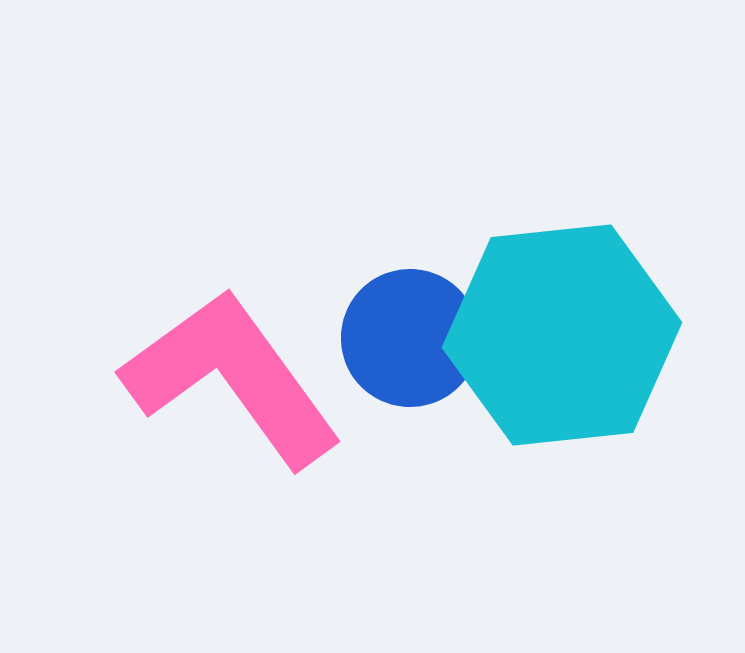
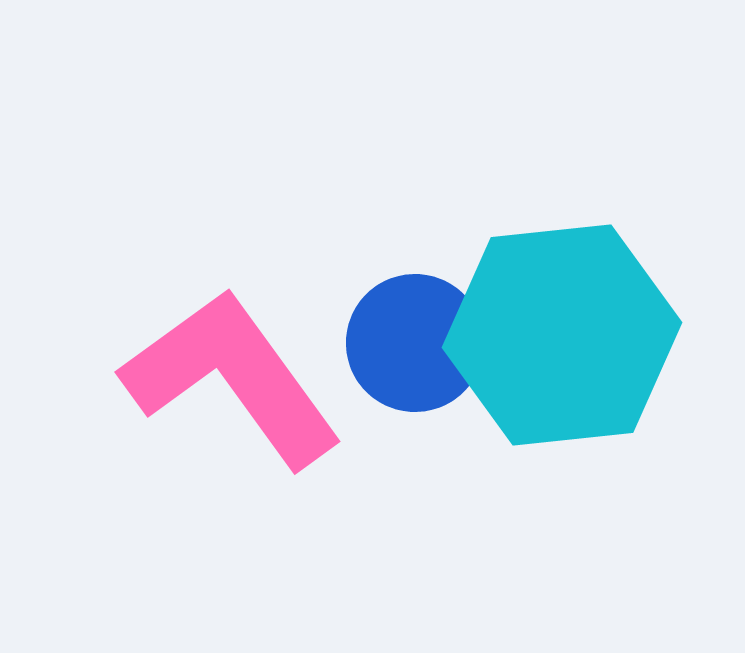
blue circle: moved 5 px right, 5 px down
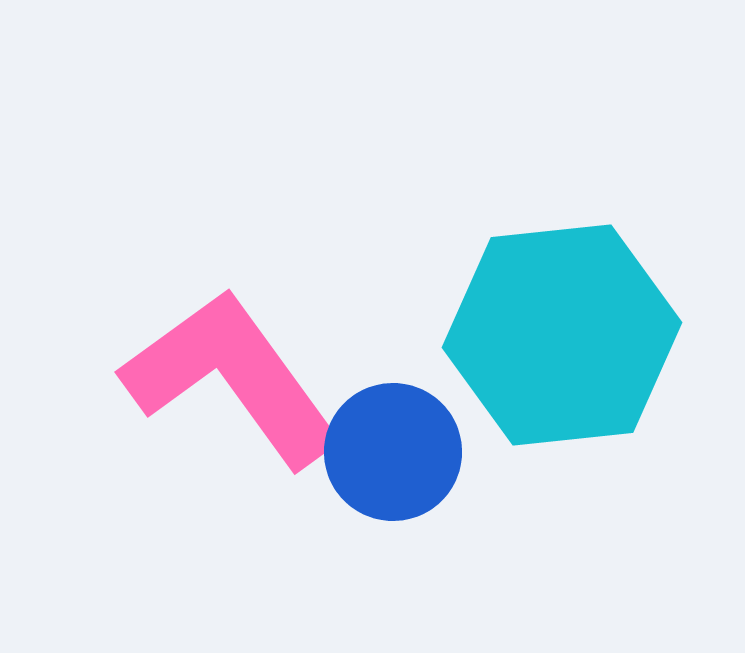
blue circle: moved 22 px left, 109 px down
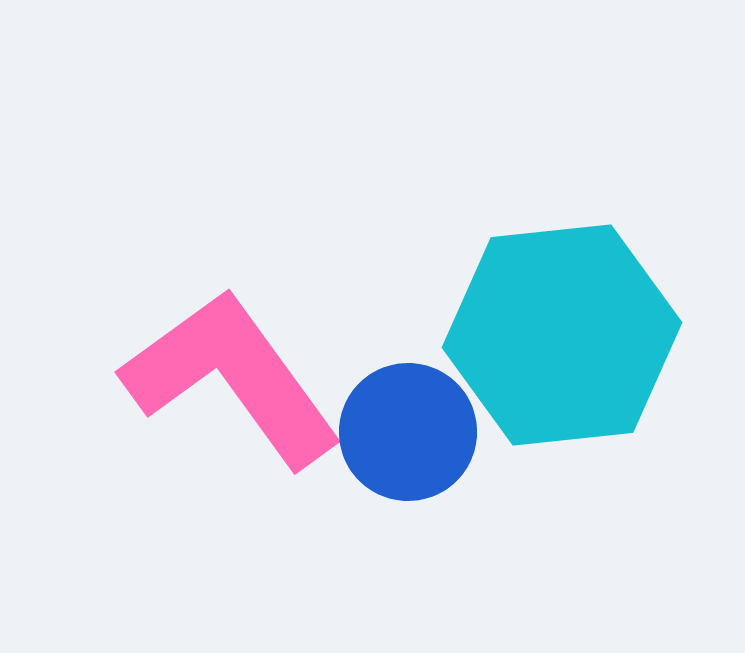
blue circle: moved 15 px right, 20 px up
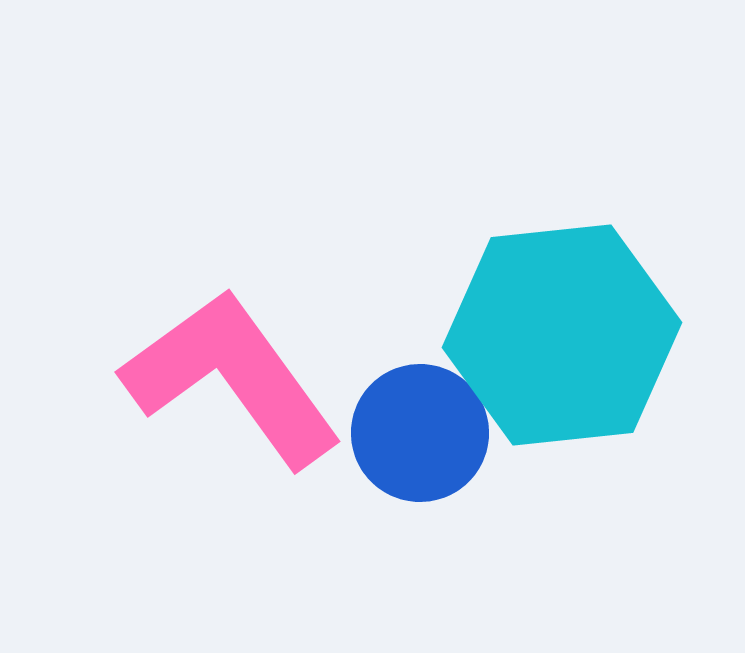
blue circle: moved 12 px right, 1 px down
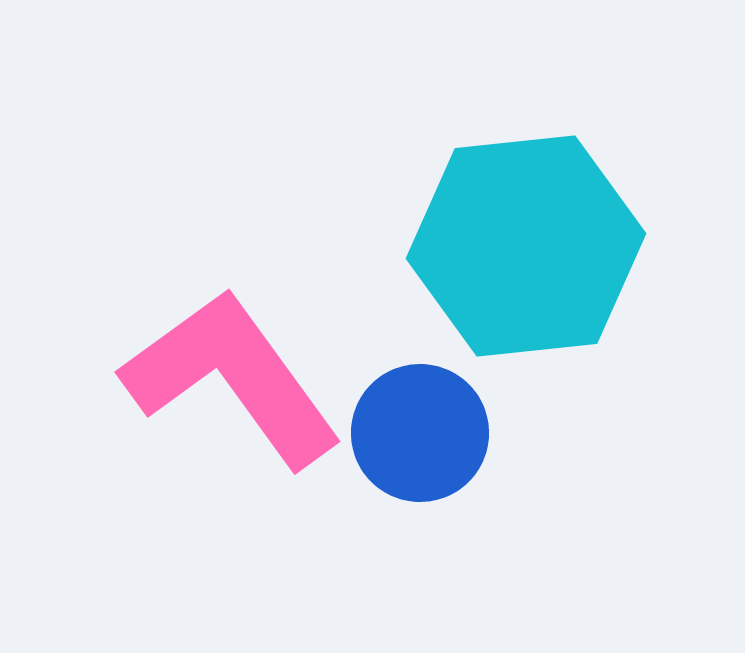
cyan hexagon: moved 36 px left, 89 px up
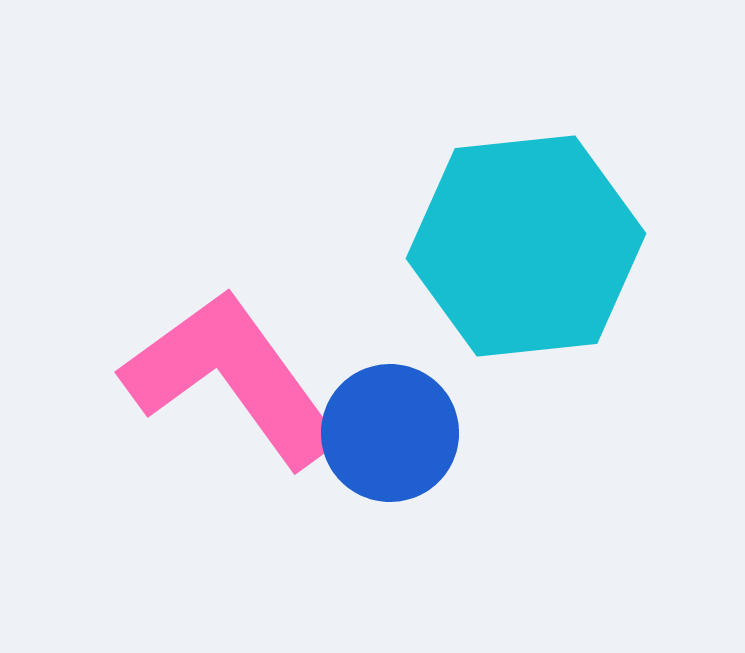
blue circle: moved 30 px left
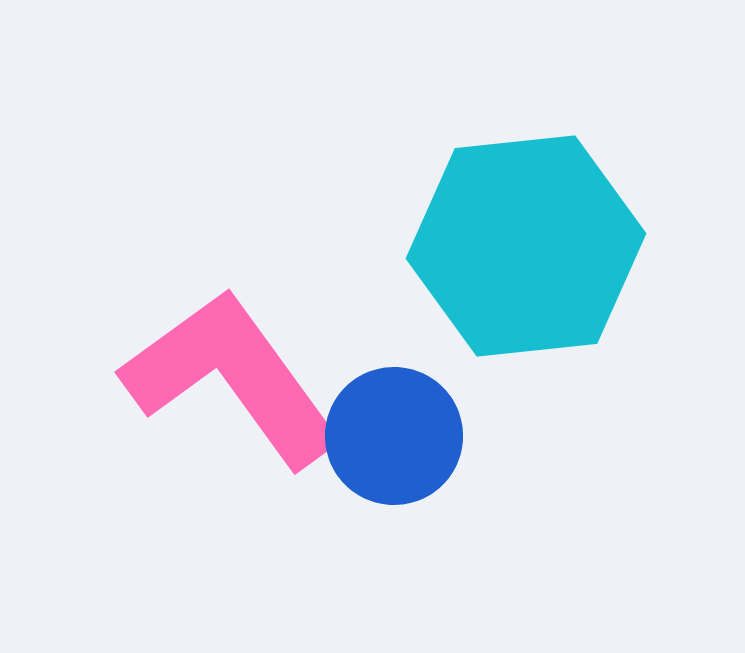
blue circle: moved 4 px right, 3 px down
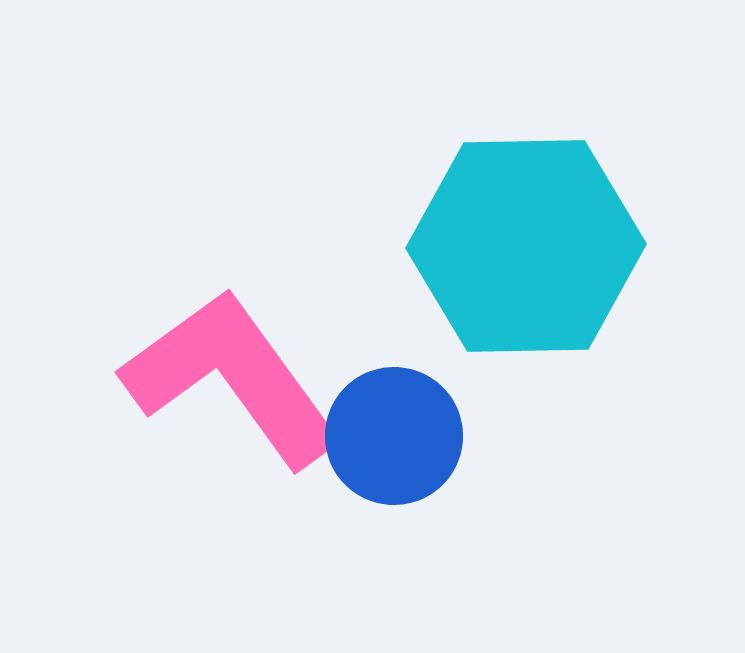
cyan hexagon: rotated 5 degrees clockwise
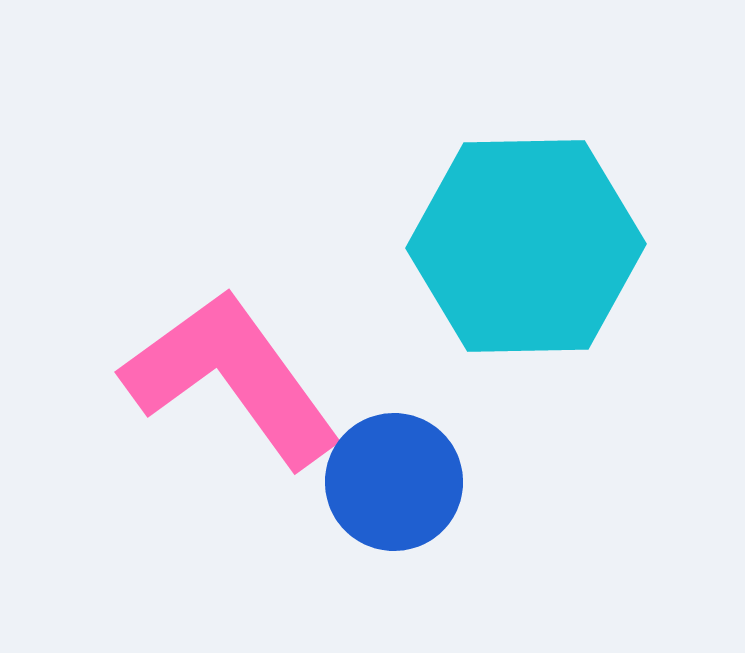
blue circle: moved 46 px down
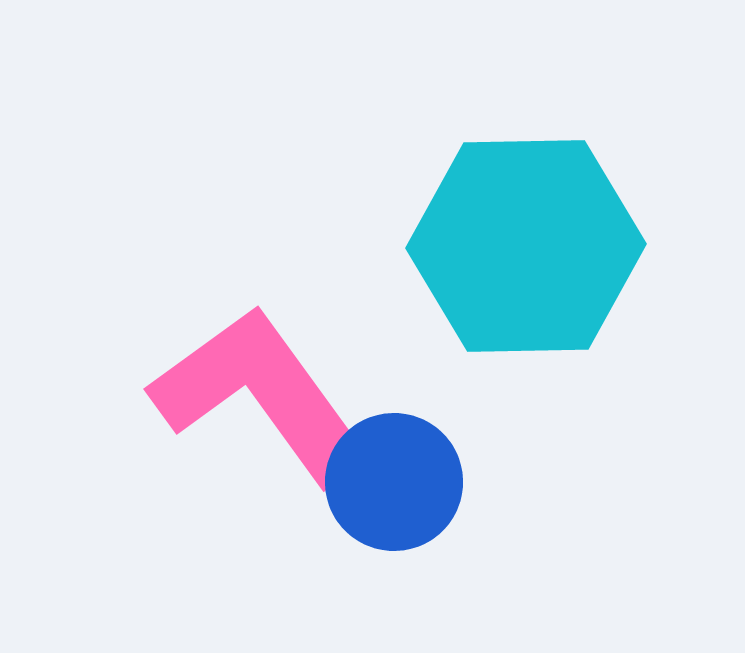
pink L-shape: moved 29 px right, 17 px down
